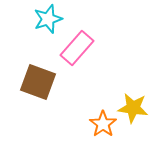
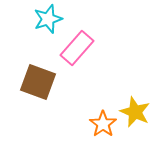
yellow star: moved 2 px right, 4 px down; rotated 16 degrees clockwise
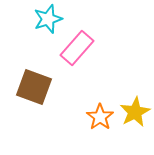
brown square: moved 4 px left, 5 px down
yellow star: rotated 20 degrees clockwise
orange star: moved 3 px left, 7 px up
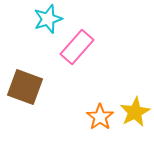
pink rectangle: moved 1 px up
brown square: moved 9 px left
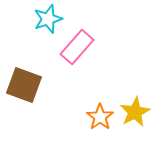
brown square: moved 1 px left, 2 px up
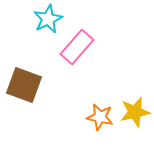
cyan star: rotated 8 degrees counterclockwise
yellow star: rotated 16 degrees clockwise
orange star: rotated 24 degrees counterclockwise
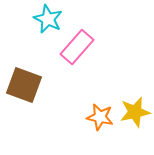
cyan star: rotated 20 degrees counterclockwise
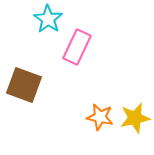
cyan star: rotated 8 degrees clockwise
pink rectangle: rotated 16 degrees counterclockwise
yellow star: moved 6 px down
